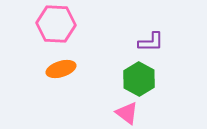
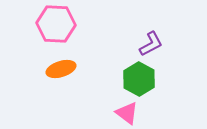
purple L-shape: moved 2 px down; rotated 28 degrees counterclockwise
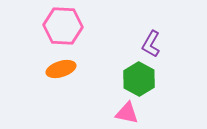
pink hexagon: moved 7 px right, 2 px down
purple L-shape: rotated 148 degrees clockwise
pink triangle: rotated 25 degrees counterclockwise
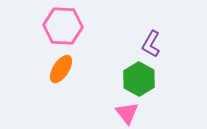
orange ellipse: rotated 40 degrees counterclockwise
pink triangle: rotated 40 degrees clockwise
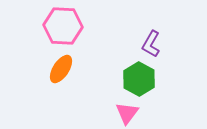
pink triangle: rotated 15 degrees clockwise
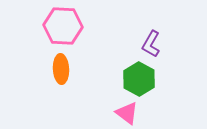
orange ellipse: rotated 36 degrees counterclockwise
pink triangle: rotated 30 degrees counterclockwise
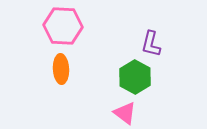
purple L-shape: rotated 16 degrees counterclockwise
green hexagon: moved 4 px left, 2 px up
pink triangle: moved 2 px left
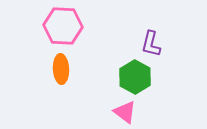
pink triangle: moved 1 px up
